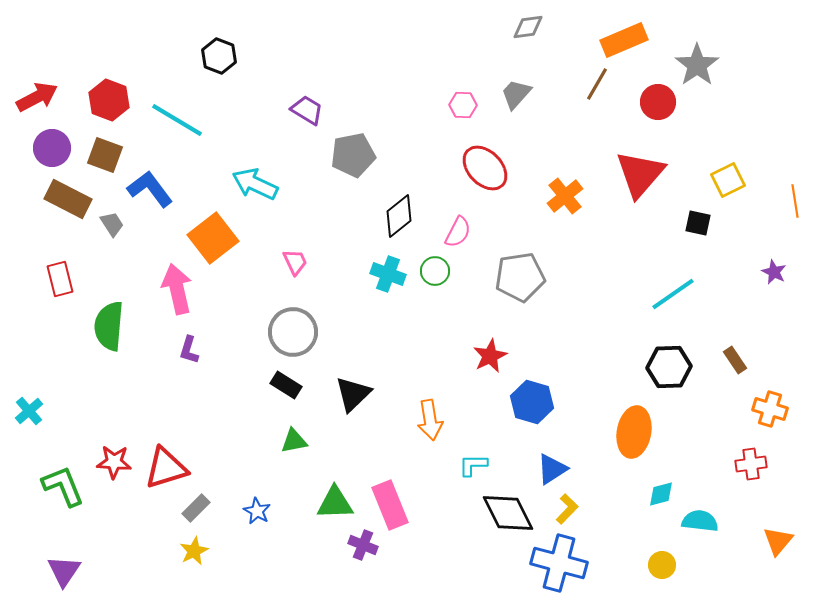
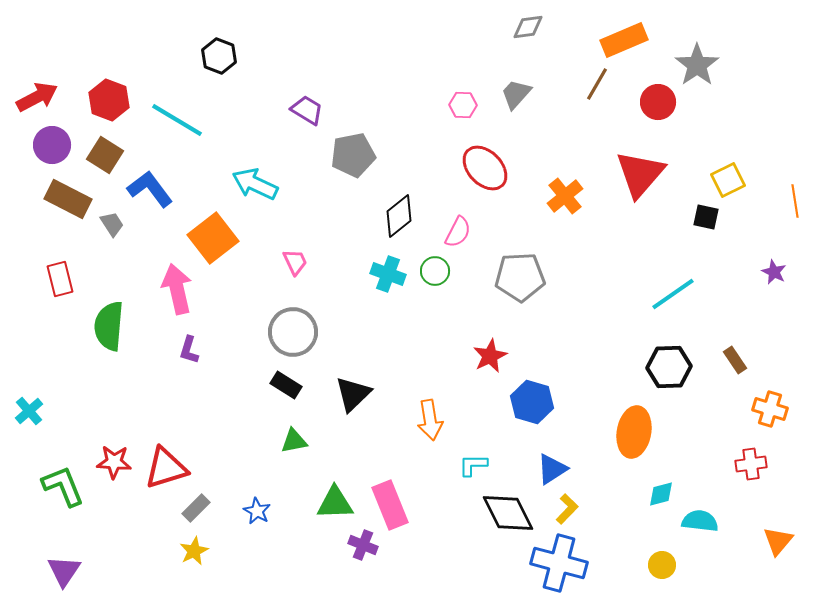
purple circle at (52, 148): moved 3 px up
brown square at (105, 155): rotated 12 degrees clockwise
black square at (698, 223): moved 8 px right, 6 px up
gray pentagon at (520, 277): rotated 6 degrees clockwise
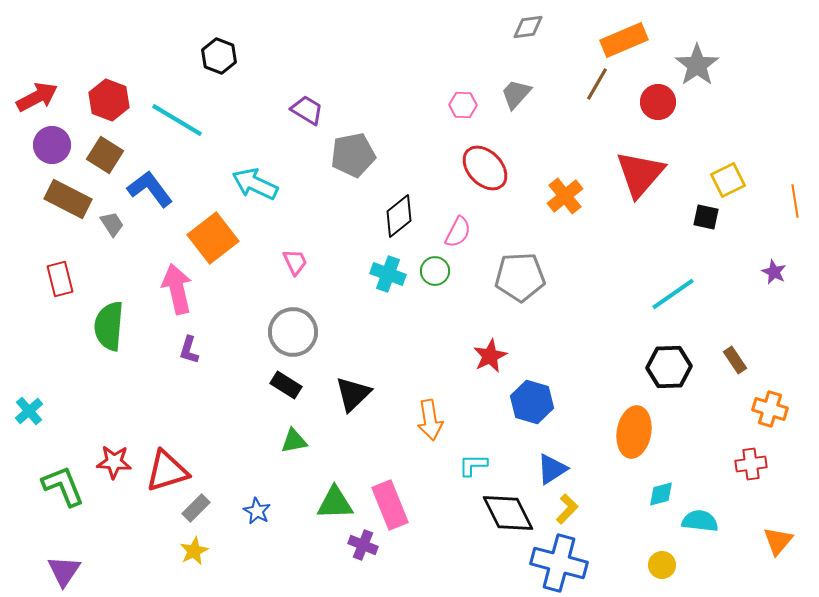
red triangle at (166, 468): moved 1 px right, 3 px down
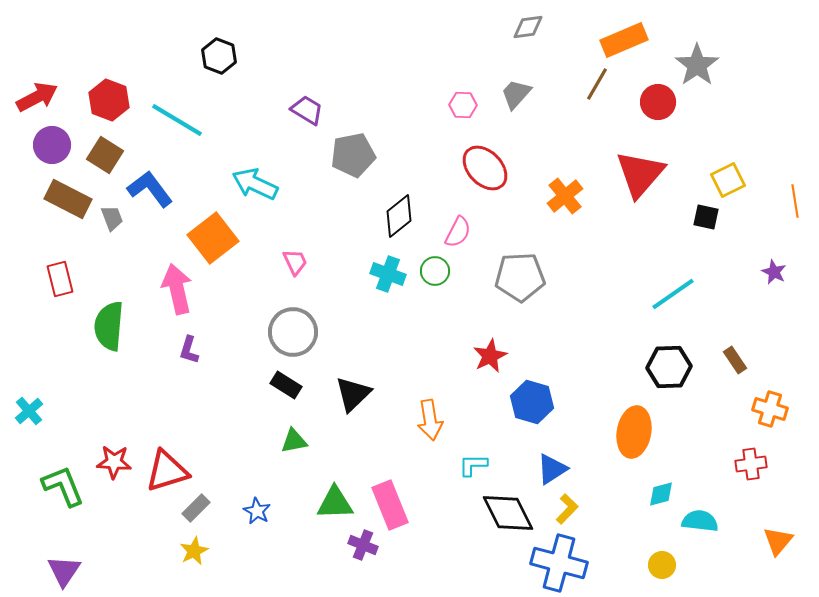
gray trapezoid at (112, 224): moved 6 px up; rotated 12 degrees clockwise
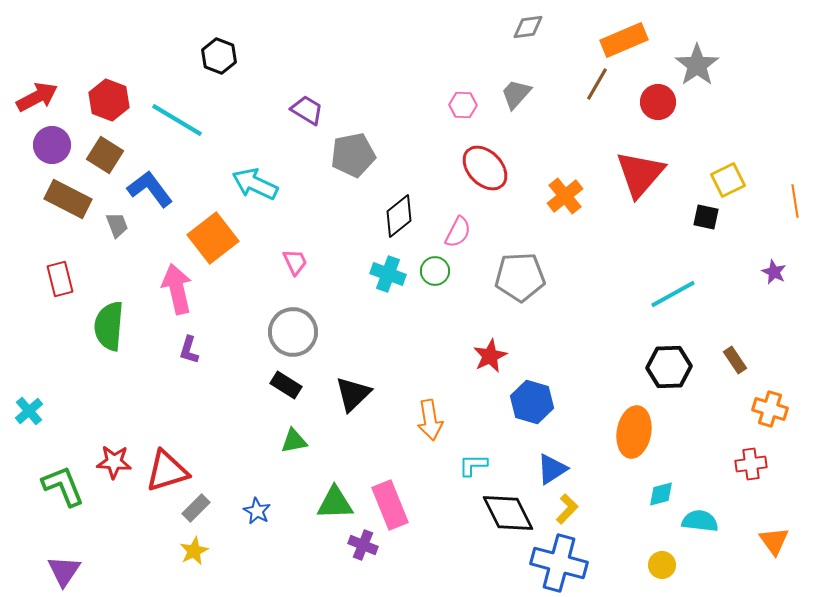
gray trapezoid at (112, 218): moved 5 px right, 7 px down
cyan line at (673, 294): rotated 6 degrees clockwise
orange triangle at (778, 541): moved 4 px left; rotated 16 degrees counterclockwise
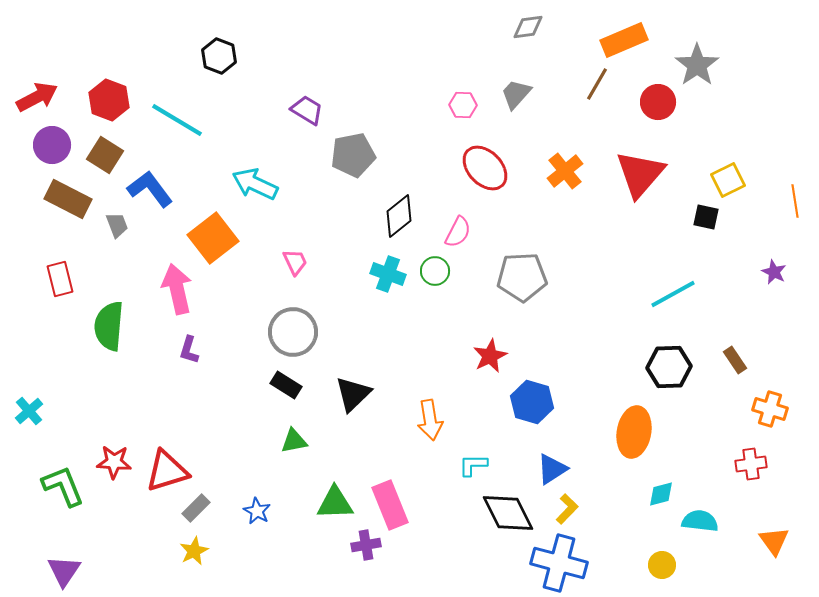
orange cross at (565, 196): moved 25 px up
gray pentagon at (520, 277): moved 2 px right
purple cross at (363, 545): moved 3 px right; rotated 32 degrees counterclockwise
